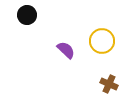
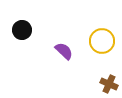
black circle: moved 5 px left, 15 px down
purple semicircle: moved 2 px left, 1 px down
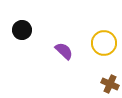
yellow circle: moved 2 px right, 2 px down
brown cross: moved 1 px right
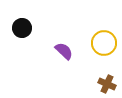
black circle: moved 2 px up
brown cross: moved 3 px left
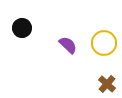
purple semicircle: moved 4 px right, 6 px up
brown cross: rotated 18 degrees clockwise
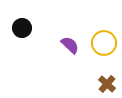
purple semicircle: moved 2 px right
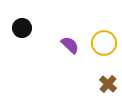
brown cross: moved 1 px right
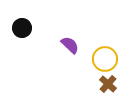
yellow circle: moved 1 px right, 16 px down
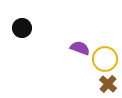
purple semicircle: moved 10 px right, 3 px down; rotated 24 degrees counterclockwise
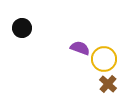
yellow circle: moved 1 px left
